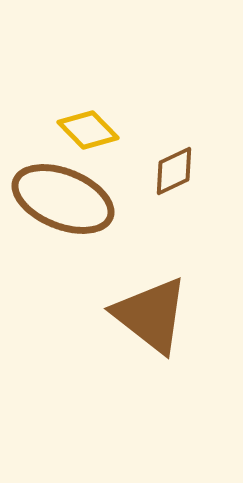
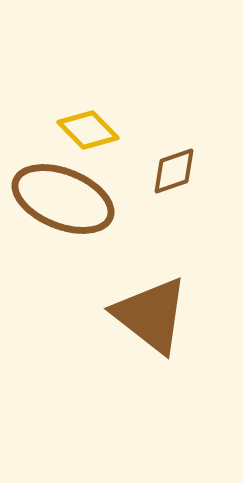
brown diamond: rotated 6 degrees clockwise
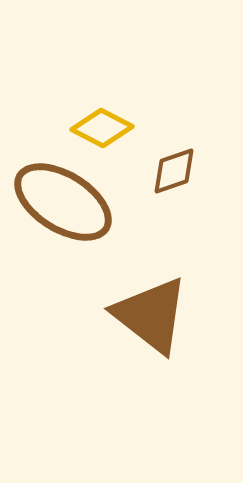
yellow diamond: moved 14 px right, 2 px up; rotated 18 degrees counterclockwise
brown ellipse: moved 3 px down; rotated 10 degrees clockwise
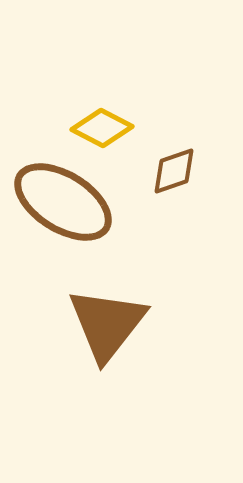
brown triangle: moved 44 px left, 9 px down; rotated 30 degrees clockwise
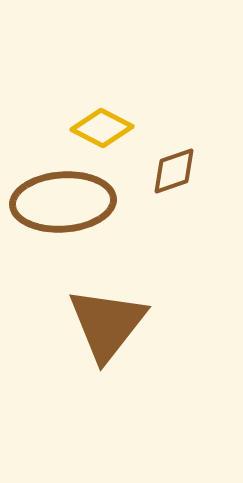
brown ellipse: rotated 36 degrees counterclockwise
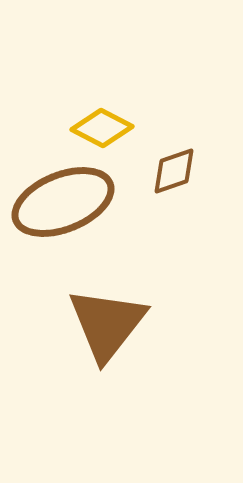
brown ellipse: rotated 18 degrees counterclockwise
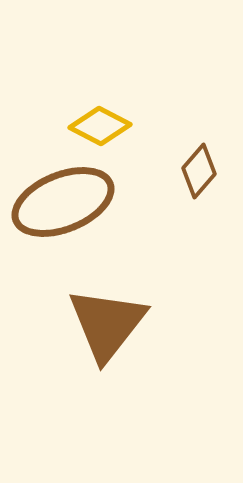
yellow diamond: moved 2 px left, 2 px up
brown diamond: moved 25 px right; rotated 30 degrees counterclockwise
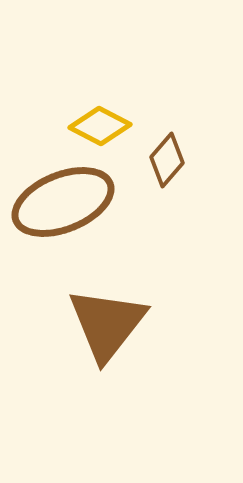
brown diamond: moved 32 px left, 11 px up
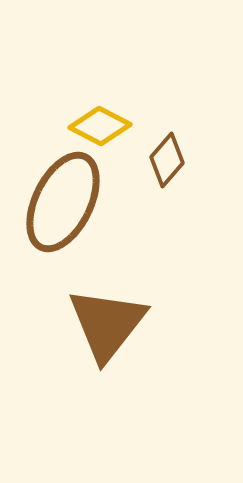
brown ellipse: rotated 42 degrees counterclockwise
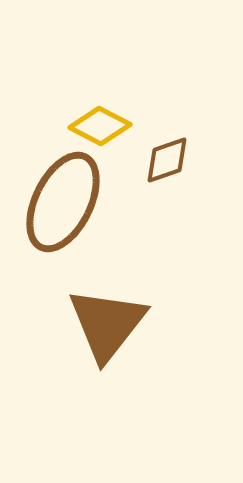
brown diamond: rotated 30 degrees clockwise
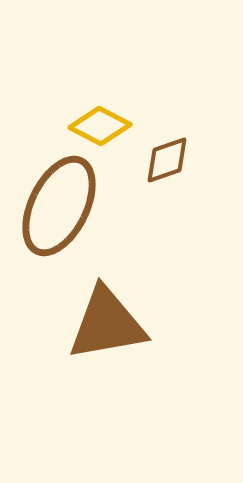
brown ellipse: moved 4 px left, 4 px down
brown triangle: rotated 42 degrees clockwise
